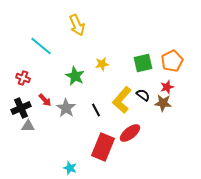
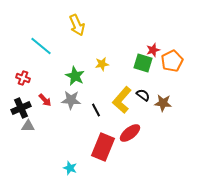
green square: rotated 30 degrees clockwise
red star: moved 14 px left, 37 px up
gray star: moved 5 px right, 8 px up; rotated 30 degrees counterclockwise
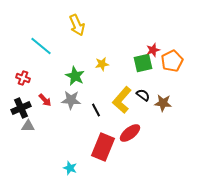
green square: rotated 30 degrees counterclockwise
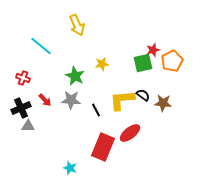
yellow L-shape: rotated 44 degrees clockwise
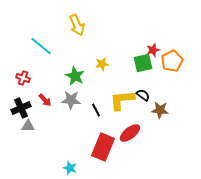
brown star: moved 3 px left, 7 px down
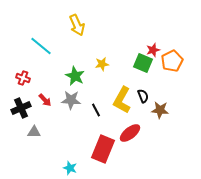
green square: rotated 36 degrees clockwise
black semicircle: moved 1 px down; rotated 32 degrees clockwise
yellow L-shape: rotated 56 degrees counterclockwise
gray triangle: moved 6 px right, 6 px down
red rectangle: moved 2 px down
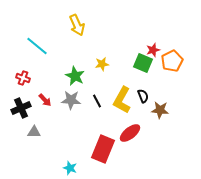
cyan line: moved 4 px left
black line: moved 1 px right, 9 px up
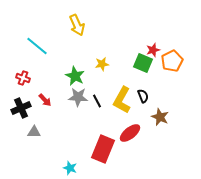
gray star: moved 7 px right, 3 px up
brown star: moved 7 px down; rotated 18 degrees clockwise
